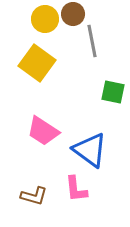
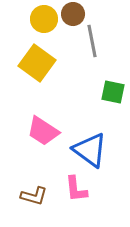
yellow circle: moved 1 px left
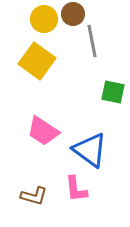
yellow square: moved 2 px up
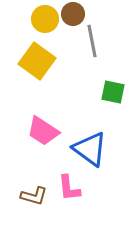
yellow circle: moved 1 px right
blue triangle: moved 1 px up
pink L-shape: moved 7 px left, 1 px up
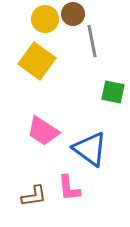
brown L-shape: rotated 24 degrees counterclockwise
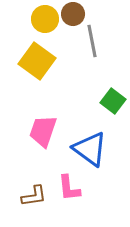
green square: moved 9 px down; rotated 25 degrees clockwise
pink trapezoid: rotated 76 degrees clockwise
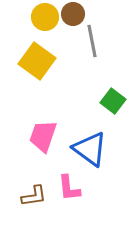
yellow circle: moved 2 px up
pink trapezoid: moved 5 px down
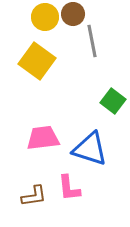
pink trapezoid: moved 2 px down; rotated 64 degrees clockwise
blue triangle: rotated 18 degrees counterclockwise
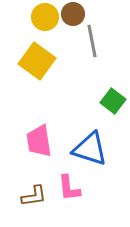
pink trapezoid: moved 4 px left, 3 px down; rotated 92 degrees counterclockwise
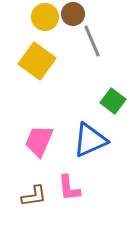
gray line: rotated 12 degrees counterclockwise
pink trapezoid: rotated 32 degrees clockwise
blue triangle: moved 9 px up; rotated 42 degrees counterclockwise
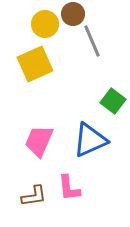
yellow circle: moved 7 px down
yellow square: moved 2 px left, 3 px down; rotated 30 degrees clockwise
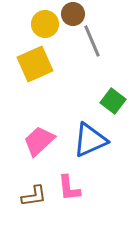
pink trapezoid: rotated 24 degrees clockwise
